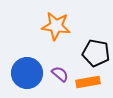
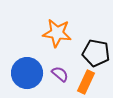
orange star: moved 1 px right, 7 px down
orange rectangle: moved 2 px left; rotated 55 degrees counterclockwise
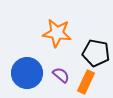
purple semicircle: moved 1 px right, 1 px down
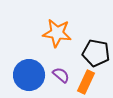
blue circle: moved 2 px right, 2 px down
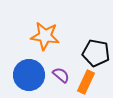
orange star: moved 12 px left, 3 px down
